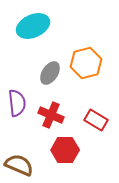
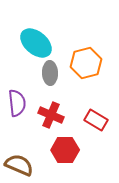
cyan ellipse: moved 3 px right, 17 px down; rotated 64 degrees clockwise
gray ellipse: rotated 35 degrees counterclockwise
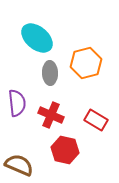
cyan ellipse: moved 1 px right, 5 px up
red hexagon: rotated 12 degrees clockwise
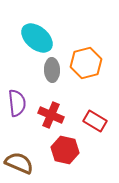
gray ellipse: moved 2 px right, 3 px up
red rectangle: moved 1 px left, 1 px down
brown semicircle: moved 2 px up
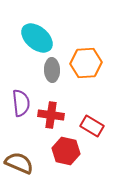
orange hexagon: rotated 12 degrees clockwise
purple semicircle: moved 4 px right
red cross: rotated 15 degrees counterclockwise
red rectangle: moved 3 px left, 5 px down
red hexagon: moved 1 px right, 1 px down
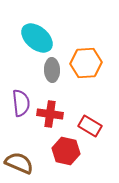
red cross: moved 1 px left, 1 px up
red rectangle: moved 2 px left
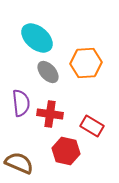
gray ellipse: moved 4 px left, 2 px down; rotated 40 degrees counterclockwise
red rectangle: moved 2 px right
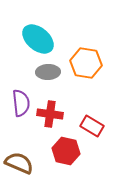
cyan ellipse: moved 1 px right, 1 px down
orange hexagon: rotated 12 degrees clockwise
gray ellipse: rotated 50 degrees counterclockwise
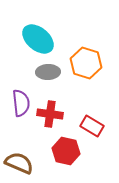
orange hexagon: rotated 8 degrees clockwise
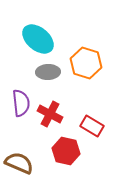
red cross: rotated 20 degrees clockwise
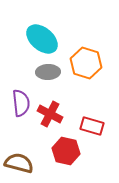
cyan ellipse: moved 4 px right
red rectangle: rotated 15 degrees counterclockwise
brown semicircle: rotated 8 degrees counterclockwise
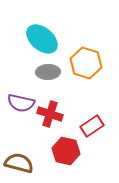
purple semicircle: rotated 108 degrees clockwise
red cross: rotated 10 degrees counterclockwise
red rectangle: rotated 50 degrees counterclockwise
